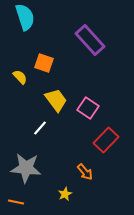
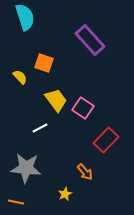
pink square: moved 5 px left
white line: rotated 21 degrees clockwise
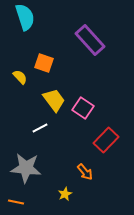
yellow trapezoid: moved 2 px left
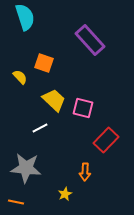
yellow trapezoid: rotated 10 degrees counterclockwise
pink square: rotated 20 degrees counterclockwise
orange arrow: rotated 42 degrees clockwise
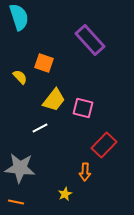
cyan semicircle: moved 6 px left
yellow trapezoid: rotated 85 degrees clockwise
red rectangle: moved 2 px left, 5 px down
gray star: moved 6 px left
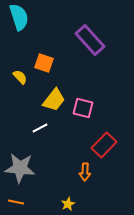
yellow star: moved 3 px right, 10 px down
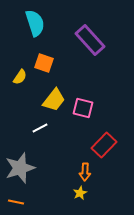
cyan semicircle: moved 16 px right, 6 px down
yellow semicircle: rotated 77 degrees clockwise
gray star: rotated 24 degrees counterclockwise
yellow star: moved 12 px right, 11 px up
